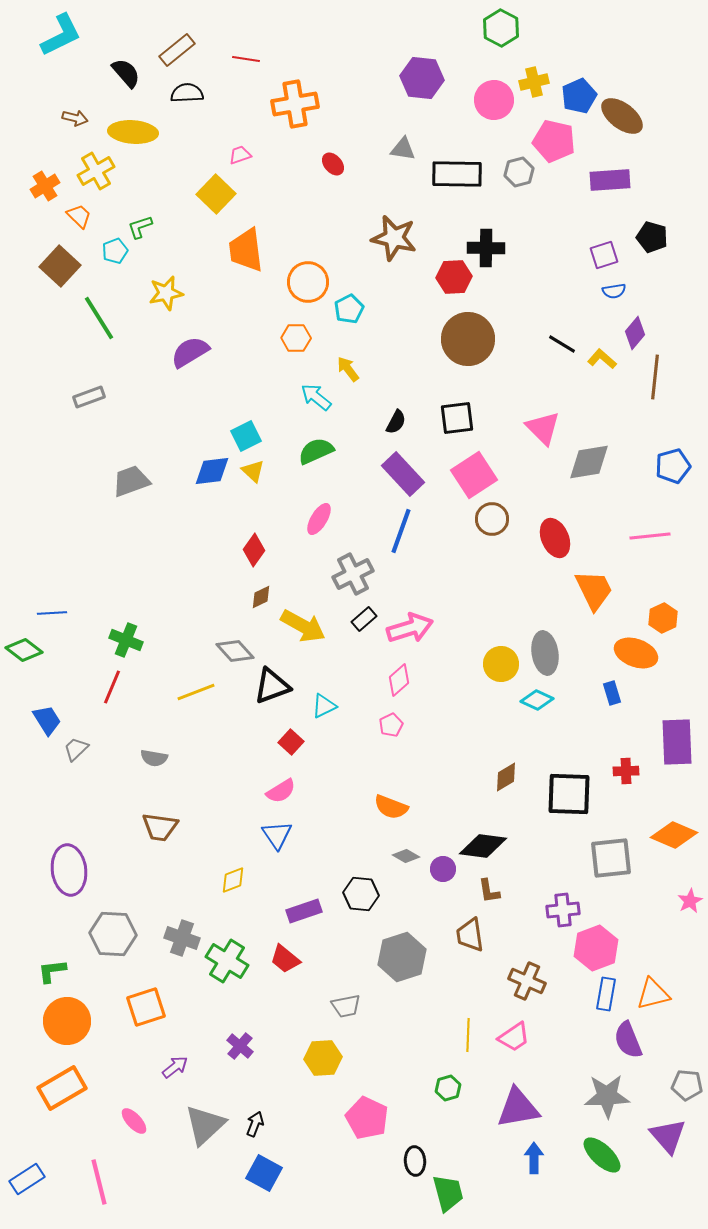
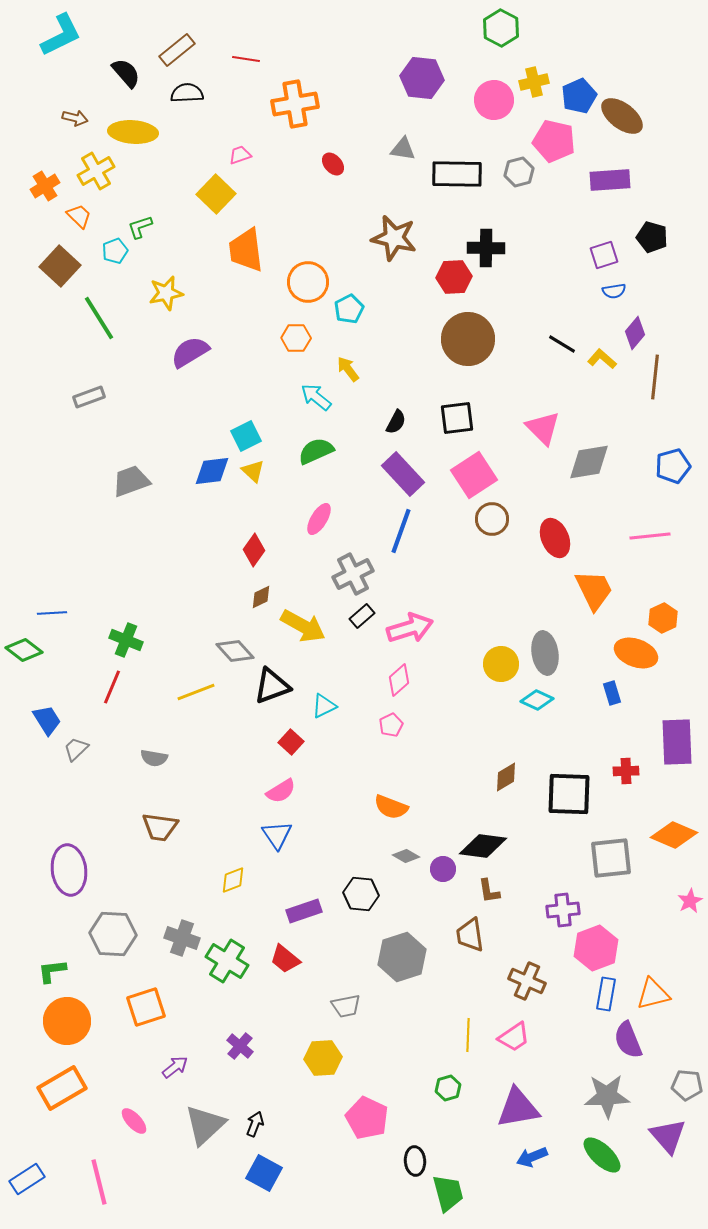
black rectangle at (364, 619): moved 2 px left, 3 px up
blue arrow at (534, 1158): moved 2 px left, 1 px up; rotated 112 degrees counterclockwise
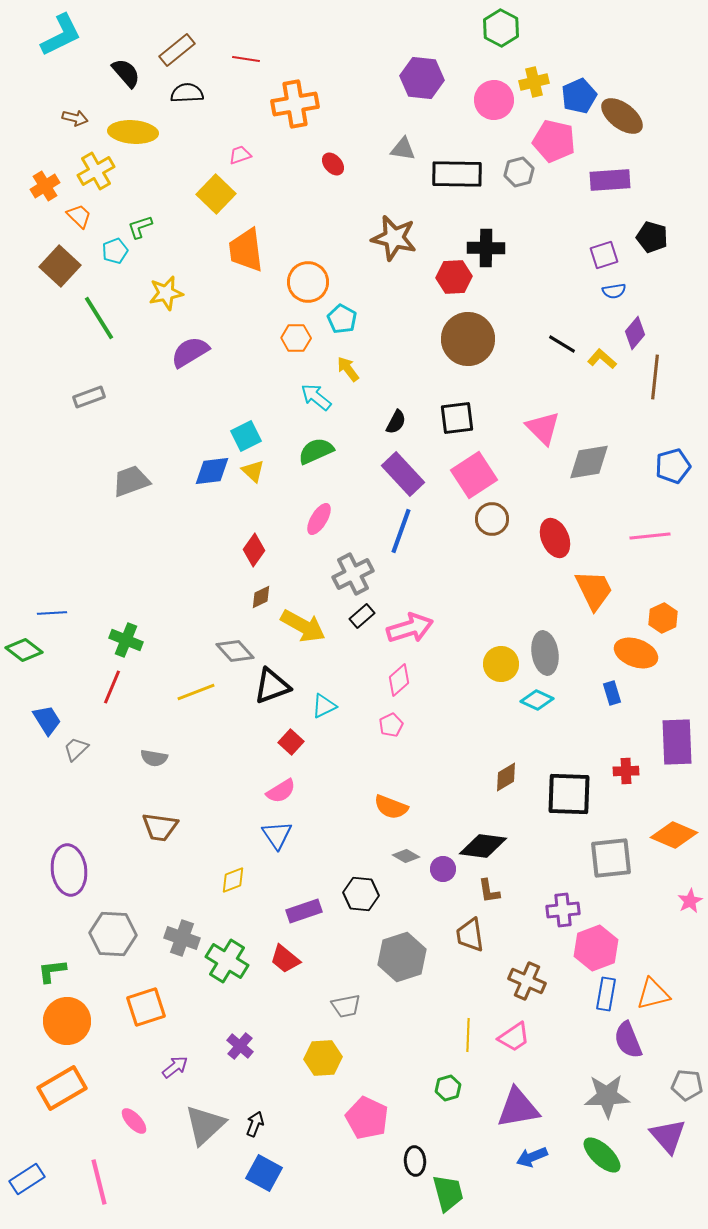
cyan pentagon at (349, 309): moved 7 px left, 10 px down; rotated 16 degrees counterclockwise
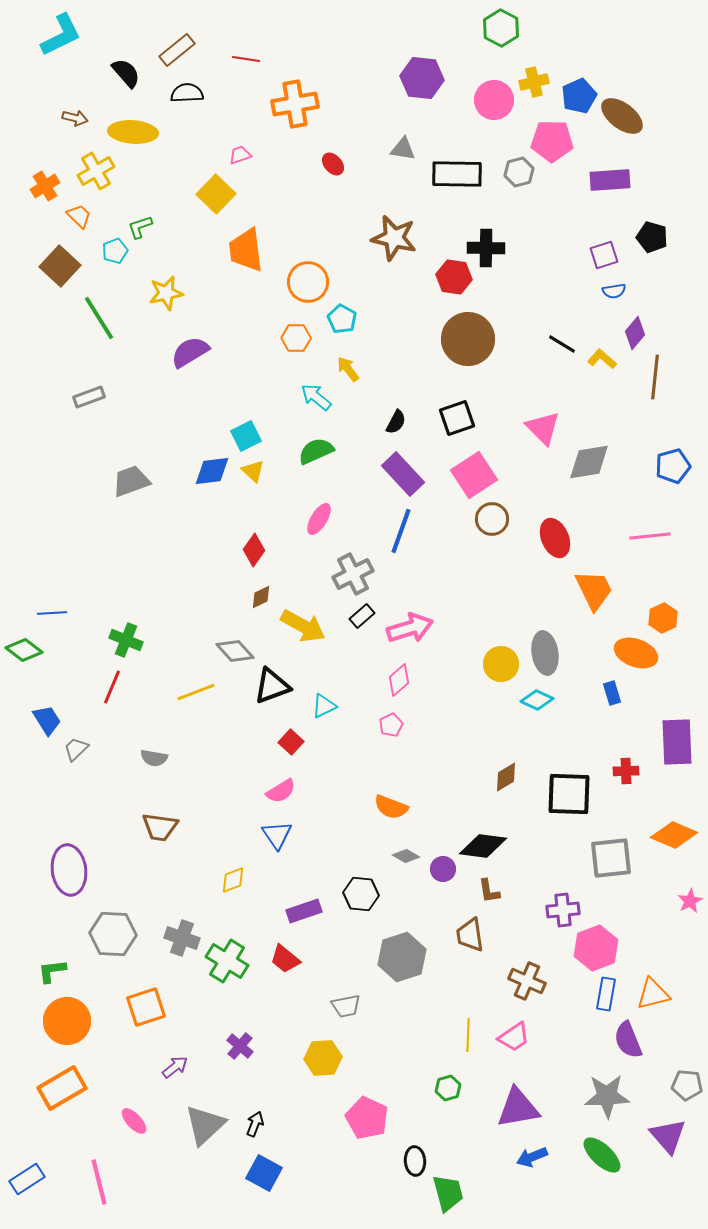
pink pentagon at (554, 141): moved 2 px left; rotated 12 degrees counterclockwise
red hexagon at (454, 277): rotated 12 degrees clockwise
black square at (457, 418): rotated 12 degrees counterclockwise
